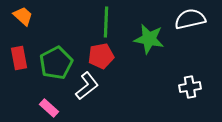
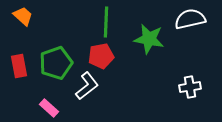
red rectangle: moved 8 px down
green pentagon: rotated 8 degrees clockwise
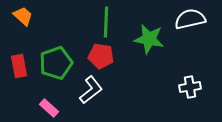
red pentagon: rotated 20 degrees clockwise
white L-shape: moved 4 px right, 4 px down
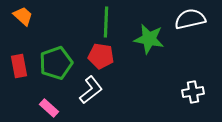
white cross: moved 3 px right, 5 px down
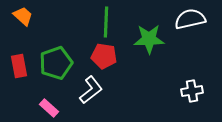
green star: rotated 12 degrees counterclockwise
red pentagon: moved 3 px right
white cross: moved 1 px left, 1 px up
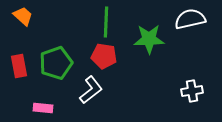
pink rectangle: moved 6 px left; rotated 36 degrees counterclockwise
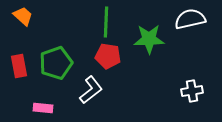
red pentagon: moved 4 px right
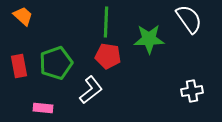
white semicircle: moved 1 px left; rotated 68 degrees clockwise
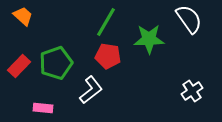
green line: rotated 28 degrees clockwise
red rectangle: rotated 55 degrees clockwise
white cross: rotated 25 degrees counterclockwise
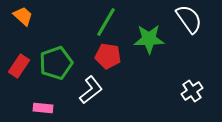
red rectangle: rotated 10 degrees counterclockwise
